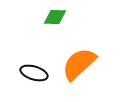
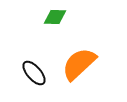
black ellipse: rotated 32 degrees clockwise
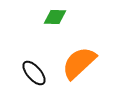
orange semicircle: moved 1 px up
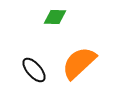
black ellipse: moved 3 px up
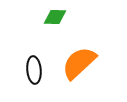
black ellipse: rotated 36 degrees clockwise
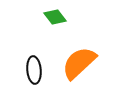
green diamond: rotated 50 degrees clockwise
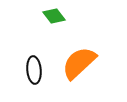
green diamond: moved 1 px left, 1 px up
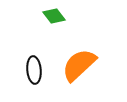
orange semicircle: moved 2 px down
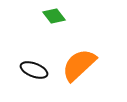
black ellipse: rotated 64 degrees counterclockwise
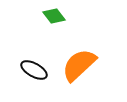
black ellipse: rotated 8 degrees clockwise
